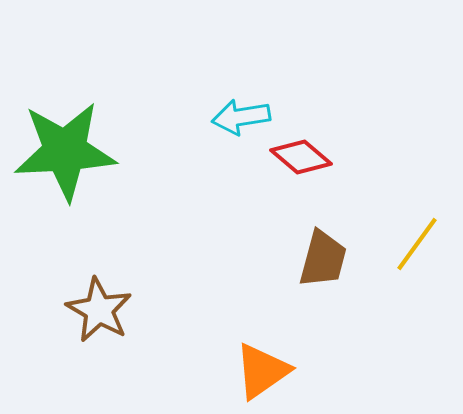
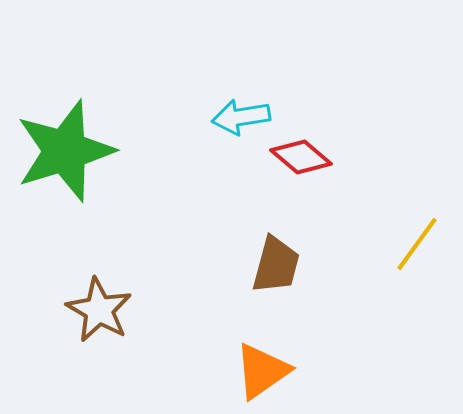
green star: rotated 14 degrees counterclockwise
brown trapezoid: moved 47 px left, 6 px down
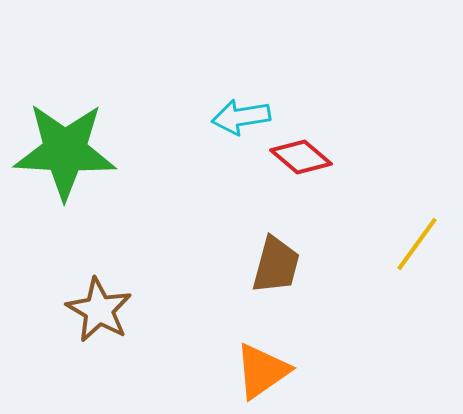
green star: rotated 20 degrees clockwise
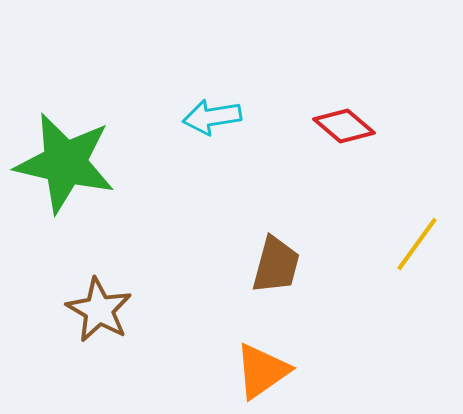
cyan arrow: moved 29 px left
green star: moved 12 px down; rotated 10 degrees clockwise
red diamond: moved 43 px right, 31 px up
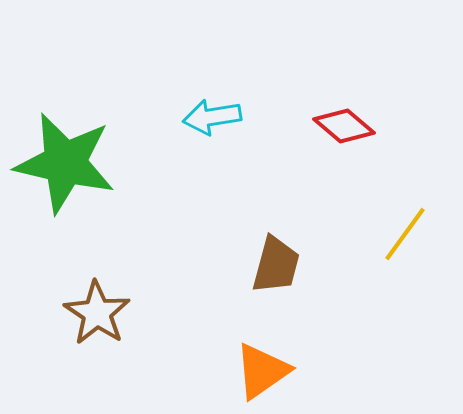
yellow line: moved 12 px left, 10 px up
brown star: moved 2 px left, 3 px down; rotated 4 degrees clockwise
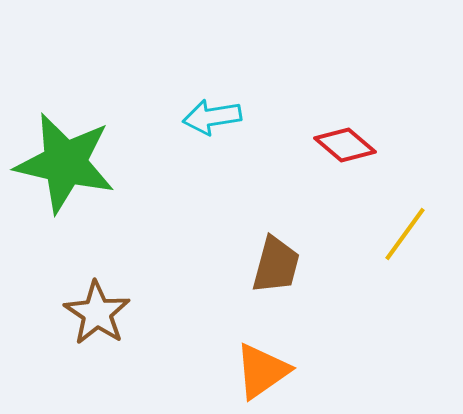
red diamond: moved 1 px right, 19 px down
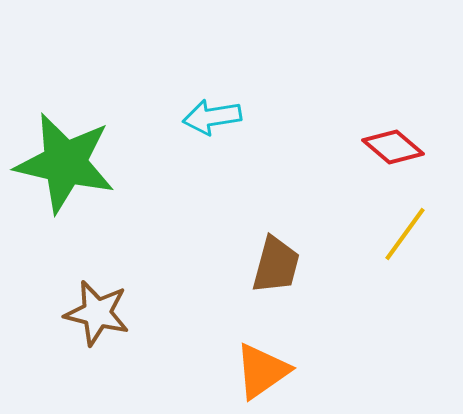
red diamond: moved 48 px right, 2 px down
brown star: rotated 20 degrees counterclockwise
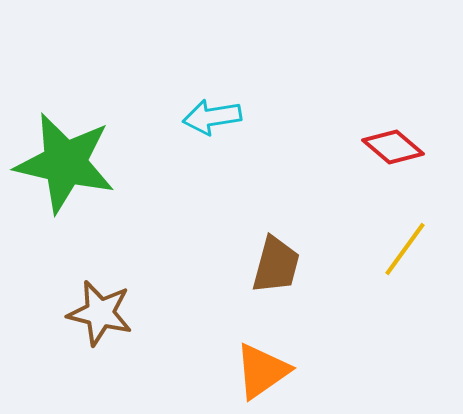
yellow line: moved 15 px down
brown star: moved 3 px right
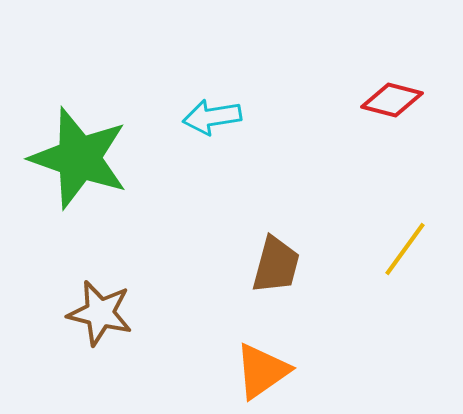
red diamond: moved 1 px left, 47 px up; rotated 26 degrees counterclockwise
green star: moved 14 px right, 5 px up; rotated 6 degrees clockwise
